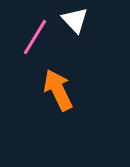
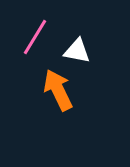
white triangle: moved 2 px right, 31 px down; rotated 36 degrees counterclockwise
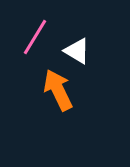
white triangle: rotated 20 degrees clockwise
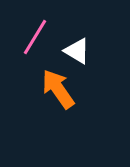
orange arrow: moved 1 px up; rotated 9 degrees counterclockwise
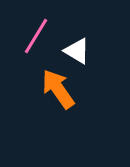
pink line: moved 1 px right, 1 px up
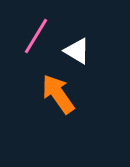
orange arrow: moved 5 px down
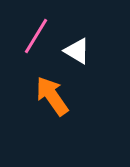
orange arrow: moved 6 px left, 2 px down
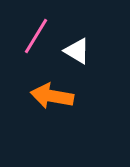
orange arrow: rotated 45 degrees counterclockwise
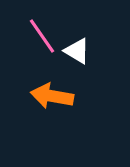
pink line: moved 6 px right; rotated 66 degrees counterclockwise
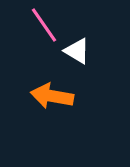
pink line: moved 2 px right, 11 px up
